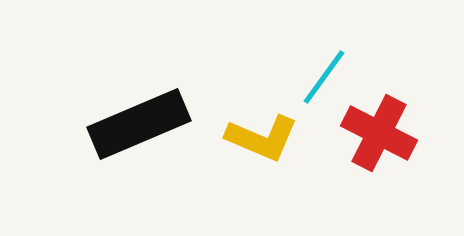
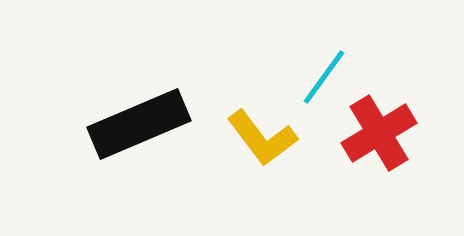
red cross: rotated 32 degrees clockwise
yellow L-shape: rotated 30 degrees clockwise
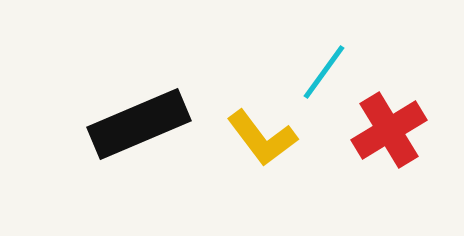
cyan line: moved 5 px up
red cross: moved 10 px right, 3 px up
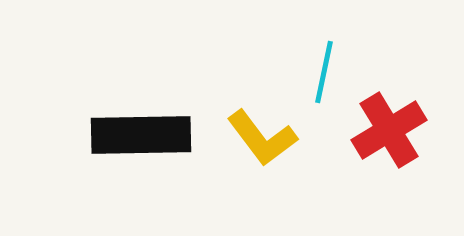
cyan line: rotated 24 degrees counterclockwise
black rectangle: moved 2 px right, 11 px down; rotated 22 degrees clockwise
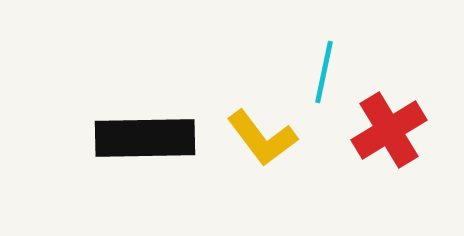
black rectangle: moved 4 px right, 3 px down
